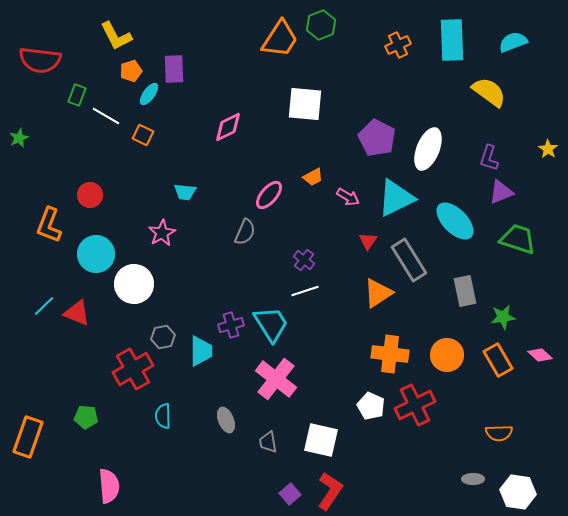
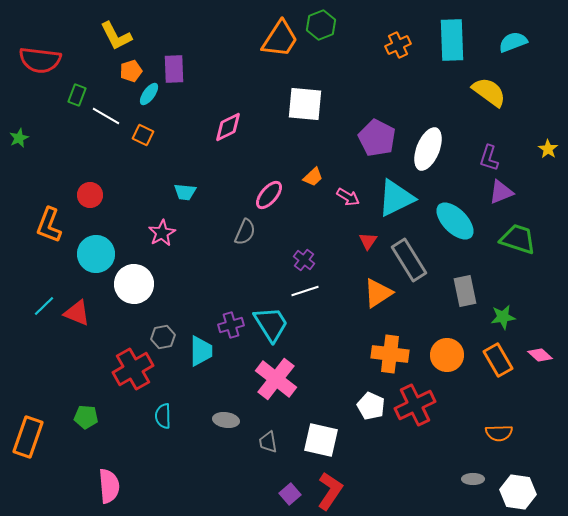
orange trapezoid at (313, 177): rotated 15 degrees counterclockwise
gray ellipse at (226, 420): rotated 60 degrees counterclockwise
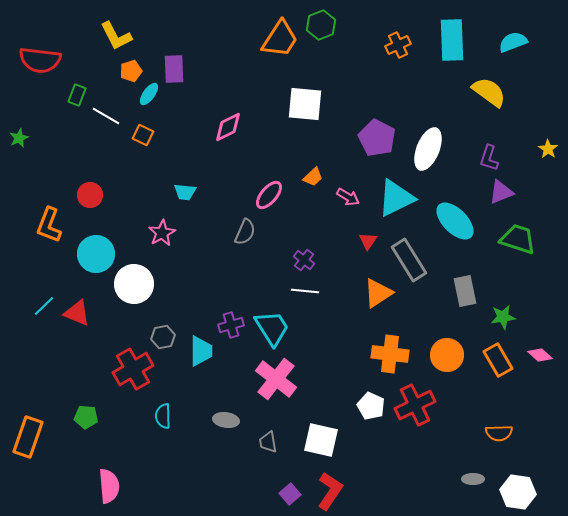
white line at (305, 291): rotated 24 degrees clockwise
cyan trapezoid at (271, 324): moved 1 px right, 4 px down
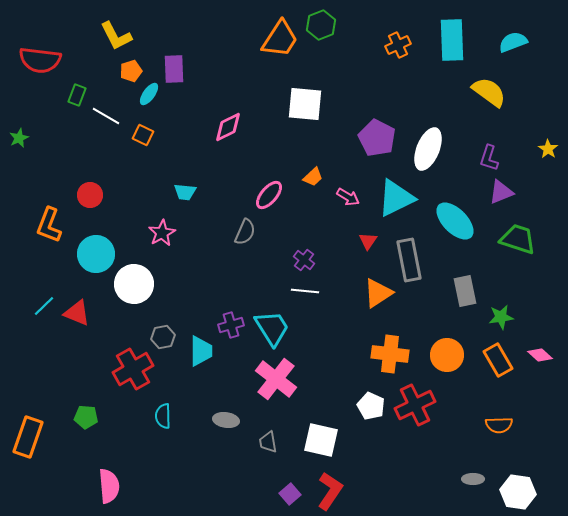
gray rectangle at (409, 260): rotated 21 degrees clockwise
green star at (503, 317): moved 2 px left
orange semicircle at (499, 433): moved 8 px up
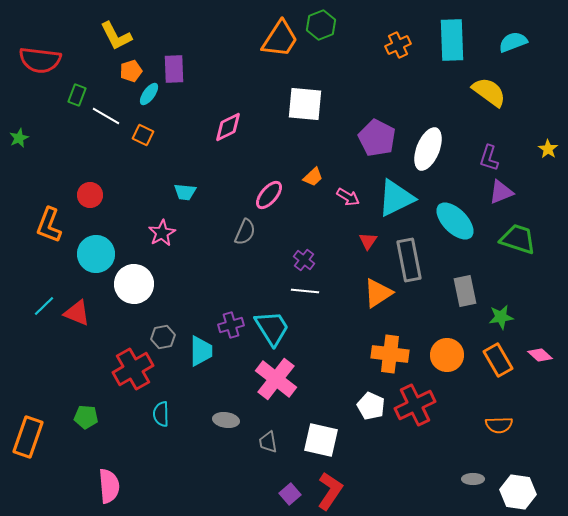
cyan semicircle at (163, 416): moved 2 px left, 2 px up
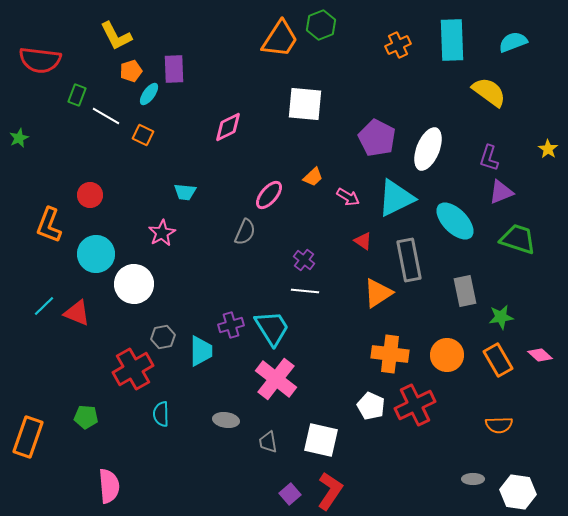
red triangle at (368, 241): moved 5 px left; rotated 30 degrees counterclockwise
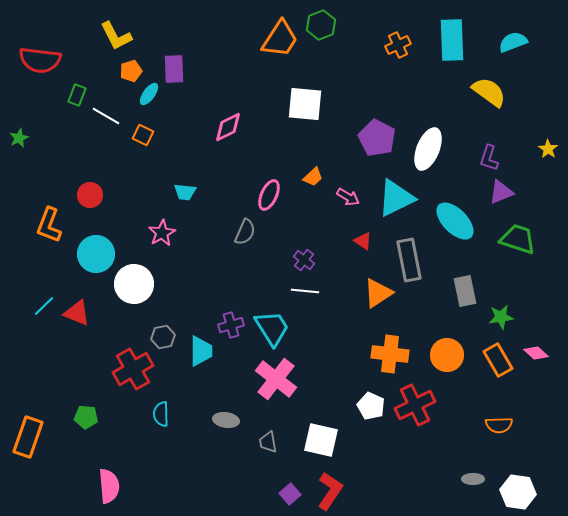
pink ellipse at (269, 195): rotated 16 degrees counterclockwise
pink diamond at (540, 355): moved 4 px left, 2 px up
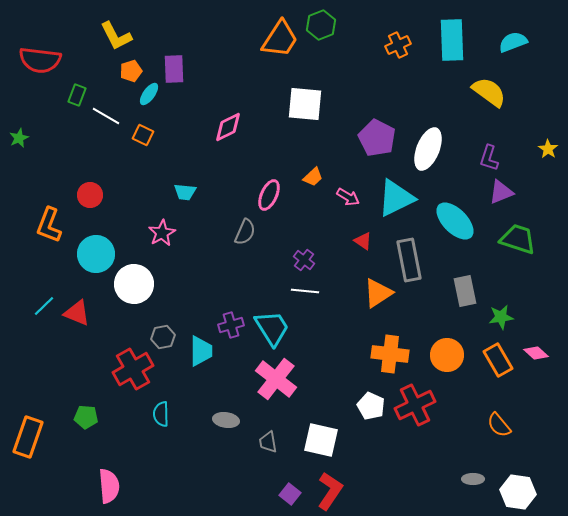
orange semicircle at (499, 425): rotated 52 degrees clockwise
purple square at (290, 494): rotated 10 degrees counterclockwise
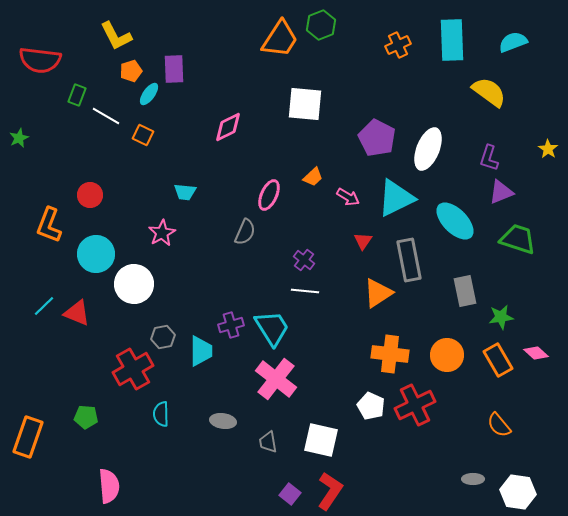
red triangle at (363, 241): rotated 30 degrees clockwise
gray ellipse at (226, 420): moved 3 px left, 1 px down
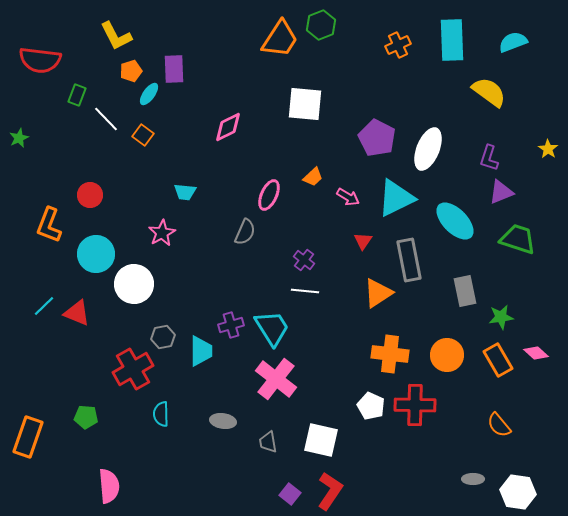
white line at (106, 116): moved 3 px down; rotated 16 degrees clockwise
orange square at (143, 135): rotated 10 degrees clockwise
red cross at (415, 405): rotated 27 degrees clockwise
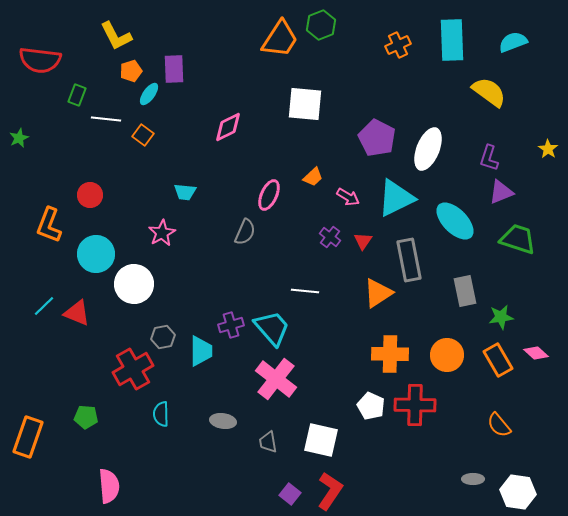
white line at (106, 119): rotated 40 degrees counterclockwise
purple cross at (304, 260): moved 26 px right, 23 px up
cyan trapezoid at (272, 328): rotated 9 degrees counterclockwise
orange cross at (390, 354): rotated 6 degrees counterclockwise
